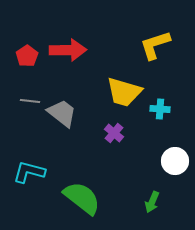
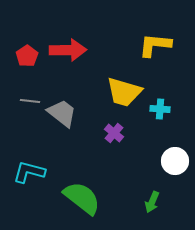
yellow L-shape: rotated 24 degrees clockwise
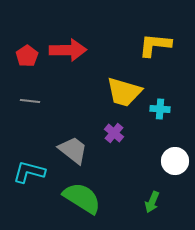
gray trapezoid: moved 11 px right, 37 px down
green semicircle: rotated 6 degrees counterclockwise
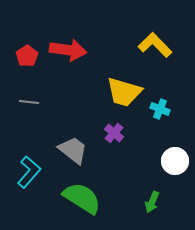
yellow L-shape: rotated 40 degrees clockwise
red arrow: rotated 9 degrees clockwise
gray line: moved 1 px left, 1 px down
cyan cross: rotated 18 degrees clockwise
cyan L-shape: rotated 116 degrees clockwise
